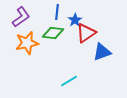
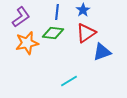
blue star: moved 8 px right, 10 px up
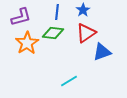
purple L-shape: rotated 20 degrees clockwise
orange star: rotated 20 degrees counterclockwise
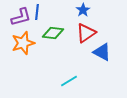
blue line: moved 20 px left
orange star: moved 4 px left; rotated 15 degrees clockwise
blue triangle: rotated 48 degrees clockwise
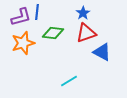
blue star: moved 3 px down
red triangle: rotated 15 degrees clockwise
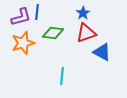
cyan line: moved 7 px left, 5 px up; rotated 54 degrees counterclockwise
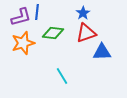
blue triangle: rotated 30 degrees counterclockwise
cyan line: rotated 36 degrees counterclockwise
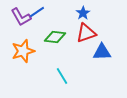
blue line: rotated 49 degrees clockwise
purple L-shape: rotated 75 degrees clockwise
green diamond: moved 2 px right, 4 px down
orange star: moved 8 px down
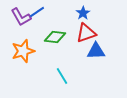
blue triangle: moved 6 px left, 1 px up
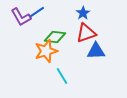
orange star: moved 23 px right
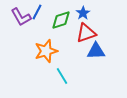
blue line: rotated 28 degrees counterclockwise
green diamond: moved 6 px right, 17 px up; rotated 25 degrees counterclockwise
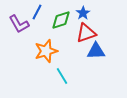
purple L-shape: moved 2 px left, 7 px down
